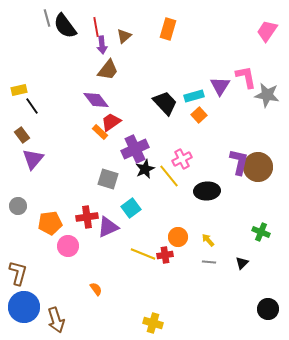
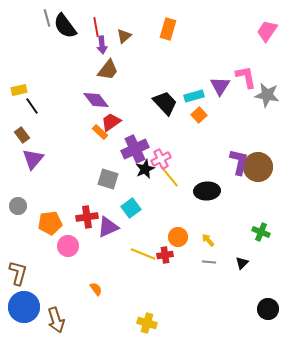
pink cross at (182, 159): moved 21 px left
yellow cross at (153, 323): moved 6 px left
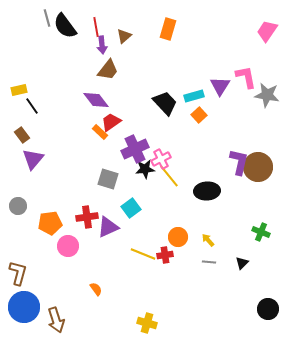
black star at (145, 169): rotated 18 degrees clockwise
